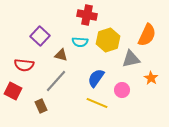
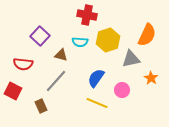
red semicircle: moved 1 px left, 1 px up
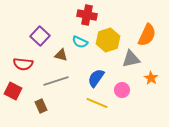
cyan semicircle: rotated 21 degrees clockwise
gray line: rotated 30 degrees clockwise
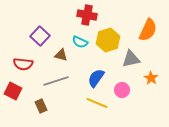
orange semicircle: moved 1 px right, 5 px up
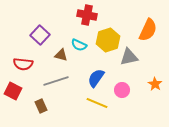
purple square: moved 1 px up
cyan semicircle: moved 1 px left, 3 px down
gray triangle: moved 2 px left, 2 px up
orange star: moved 4 px right, 6 px down
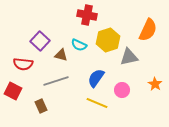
purple square: moved 6 px down
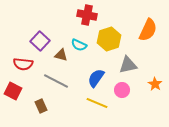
yellow hexagon: moved 1 px right, 1 px up
gray triangle: moved 1 px left, 8 px down
gray line: rotated 45 degrees clockwise
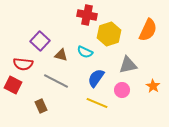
yellow hexagon: moved 5 px up
cyan semicircle: moved 6 px right, 7 px down
orange star: moved 2 px left, 2 px down
red square: moved 6 px up
